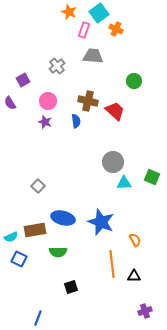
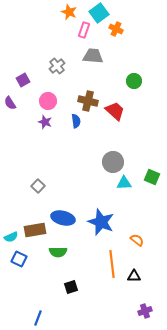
orange semicircle: moved 2 px right; rotated 24 degrees counterclockwise
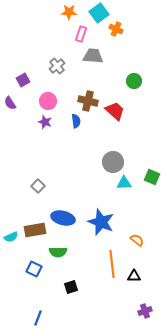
orange star: rotated 21 degrees counterclockwise
pink rectangle: moved 3 px left, 4 px down
blue square: moved 15 px right, 10 px down
